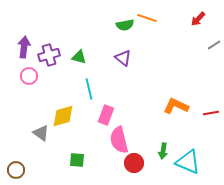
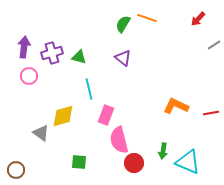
green semicircle: moved 2 px left, 1 px up; rotated 132 degrees clockwise
purple cross: moved 3 px right, 2 px up
green square: moved 2 px right, 2 px down
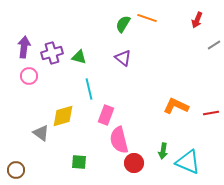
red arrow: moved 1 px left, 1 px down; rotated 21 degrees counterclockwise
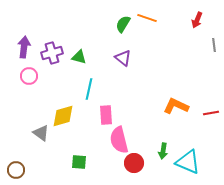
gray line: rotated 64 degrees counterclockwise
cyan line: rotated 25 degrees clockwise
pink rectangle: rotated 24 degrees counterclockwise
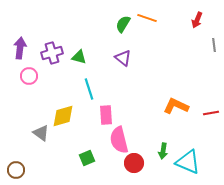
purple arrow: moved 4 px left, 1 px down
cyan line: rotated 30 degrees counterclockwise
green square: moved 8 px right, 4 px up; rotated 28 degrees counterclockwise
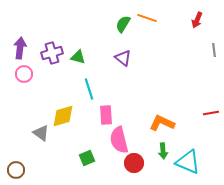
gray line: moved 5 px down
green triangle: moved 1 px left
pink circle: moved 5 px left, 2 px up
orange L-shape: moved 14 px left, 17 px down
green arrow: rotated 14 degrees counterclockwise
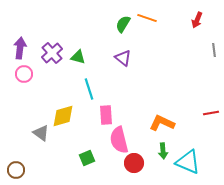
purple cross: rotated 25 degrees counterclockwise
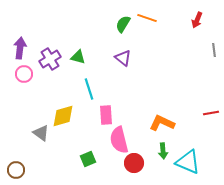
purple cross: moved 2 px left, 6 px down; rotated 10 degrees clockwise
green square: moved 1 px right, 1 px down
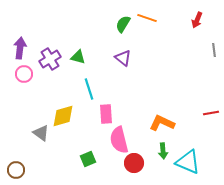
pink rectangle: moved 1 px up
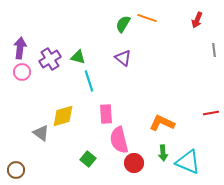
pink circle: moved 2 px left, 2 px up
cyan line: moved 8 px up
green arrow: moved 2 px down
green square: rotated 28 degrees counterclockwise
